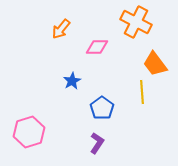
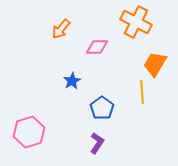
orange trapezoid: rotated 68 degrees clockwise
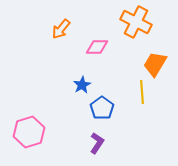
blue star: moved 10 px right, 4 px down
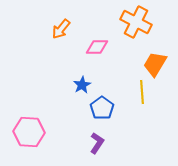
pink hexagon: rotated 20 degrees clockwise
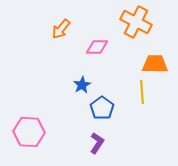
orange trapezoid: rotated 60 degrees clockwise
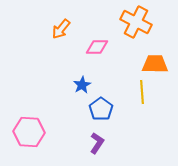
blue pentagon: moved 1 px left, 1 px down
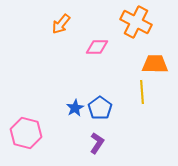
orange arrow: moved 5 px up
blue star: moved 7 px left, 23 px down
blue pentagon: moved 1 px left, 1 px up
pink hexagon: moved 3 px left, 1 px down; rotated 12 degrees clockwise
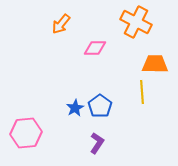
pink diamond: moved 2 px left, 1 px down
blue pentagon: moved 2 px up
pink hexagon: rotated 20 degrees counterclockwise
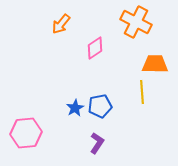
pink diamond: rotated 35 degrees counterclockwise
blue pentagon: rotated 25 degrees clockwise
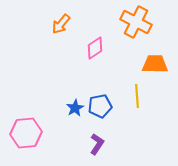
yellow line: moved 5 px left, 4 px down
purple L-shape: moved 1 px down
